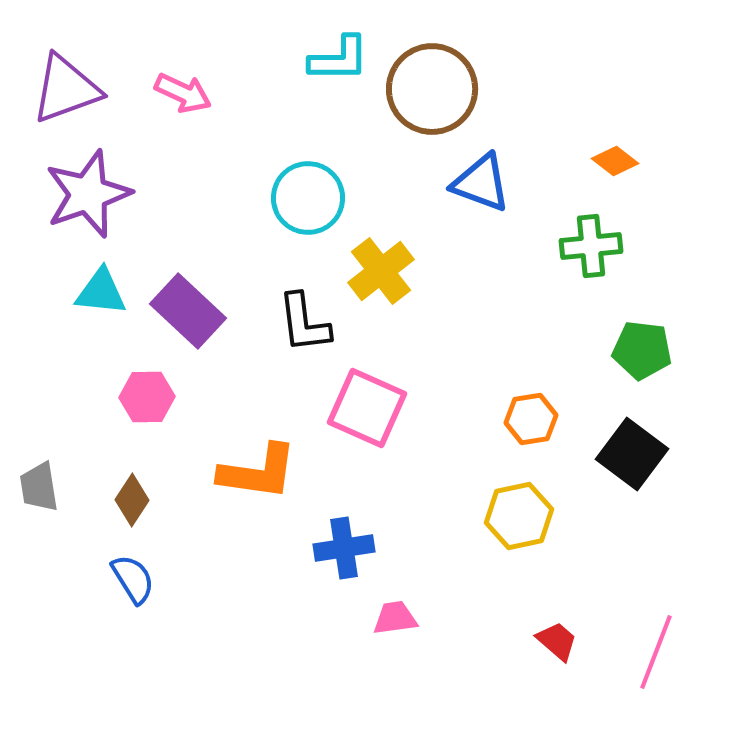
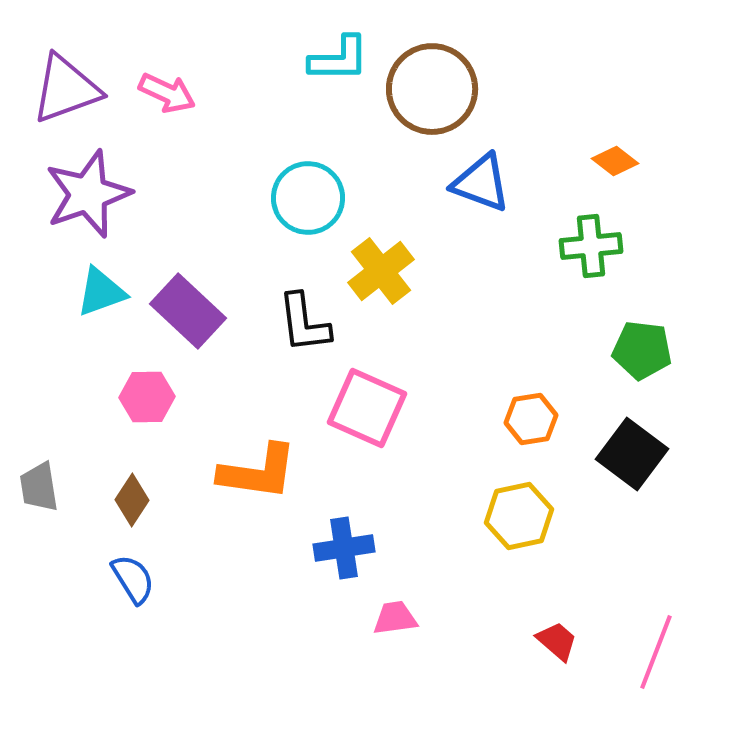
pink arrow: moved 16 px left
cyan triangle: rotated 26 degrees counterclockwise
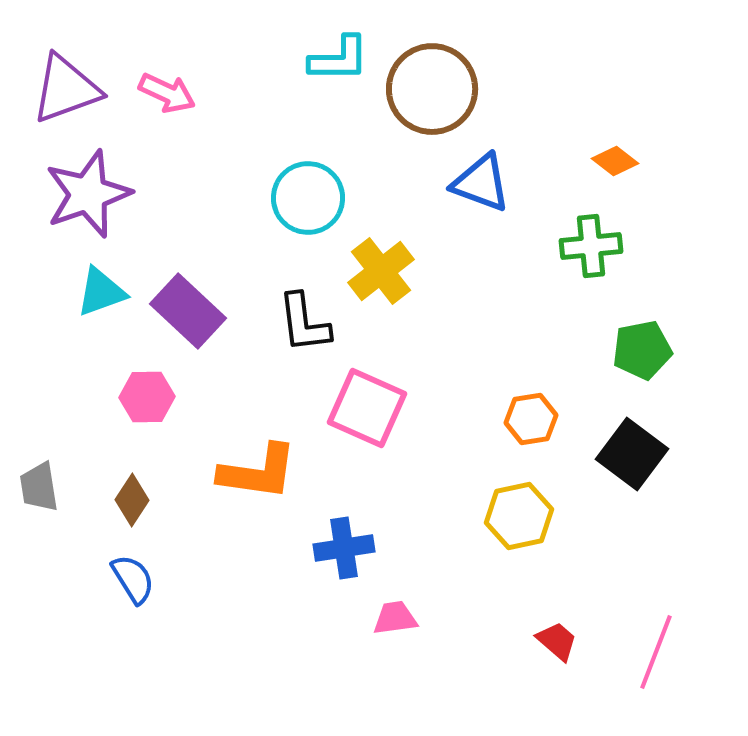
green pentagon: rotated 18 degrees counterclockwise
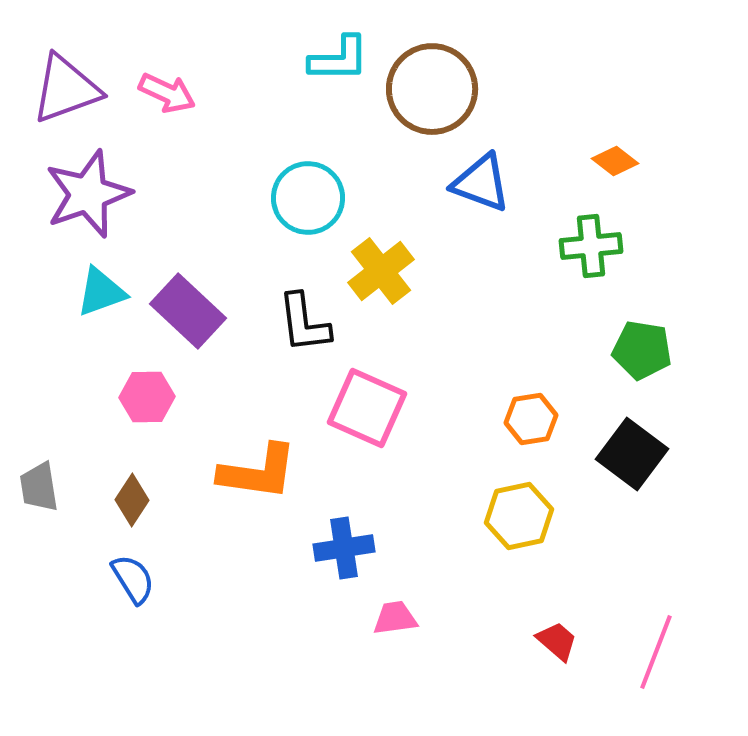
green pentagon: rotated 20 degrees clockwise
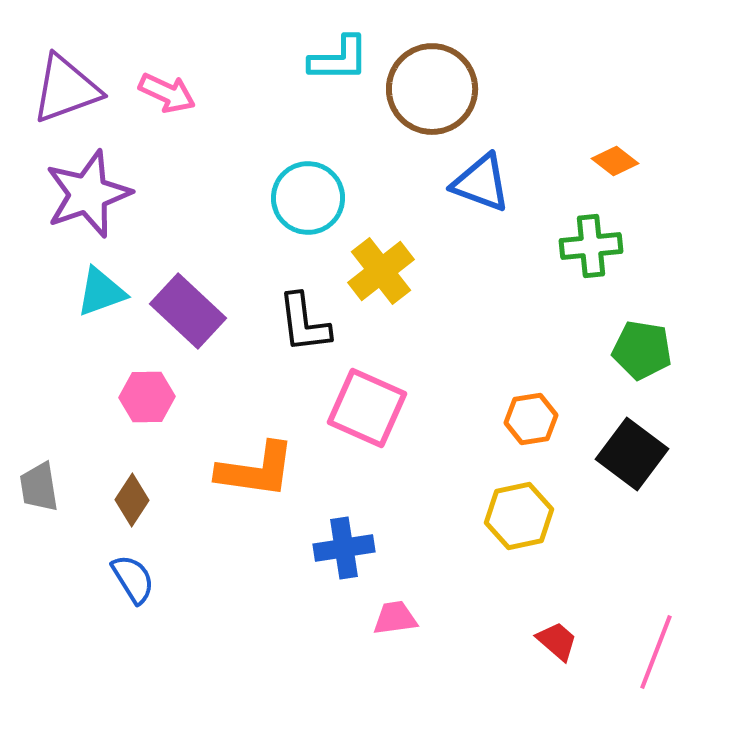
orange L-shape: moved 2 px left, 2 px up
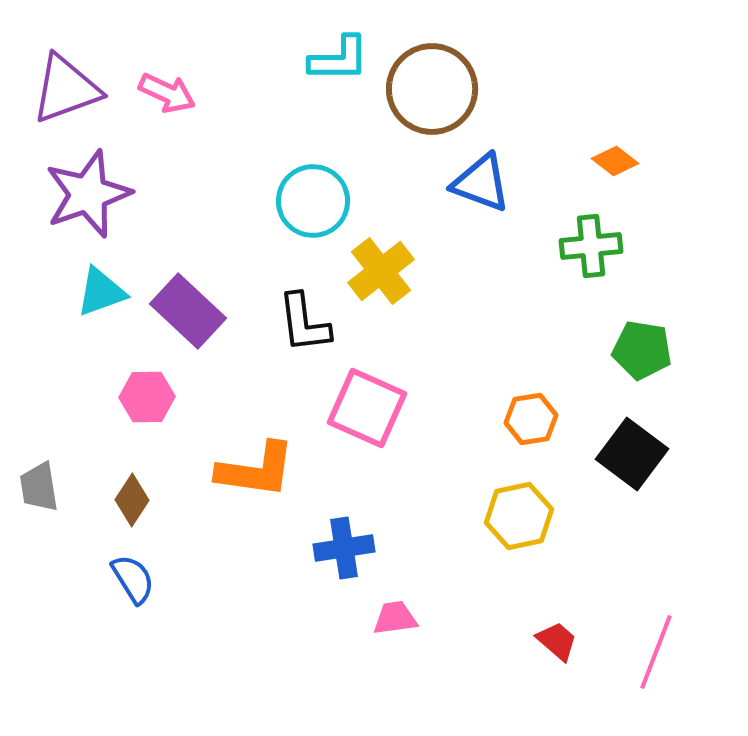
cyan circle: moved 5 px right, 3 px down
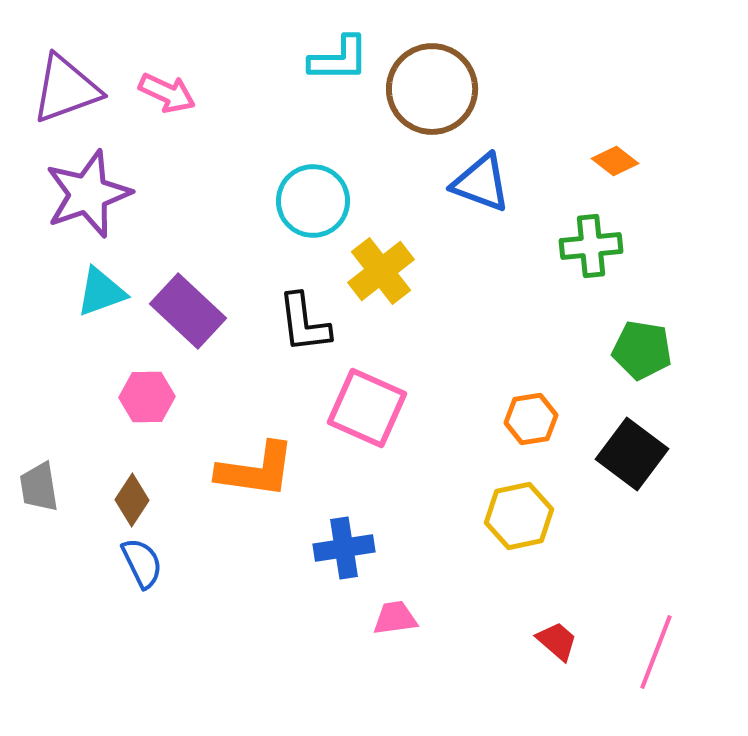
blue semicircle: moved 9 px right, 16 px up; rotated 6 degrees clockwise
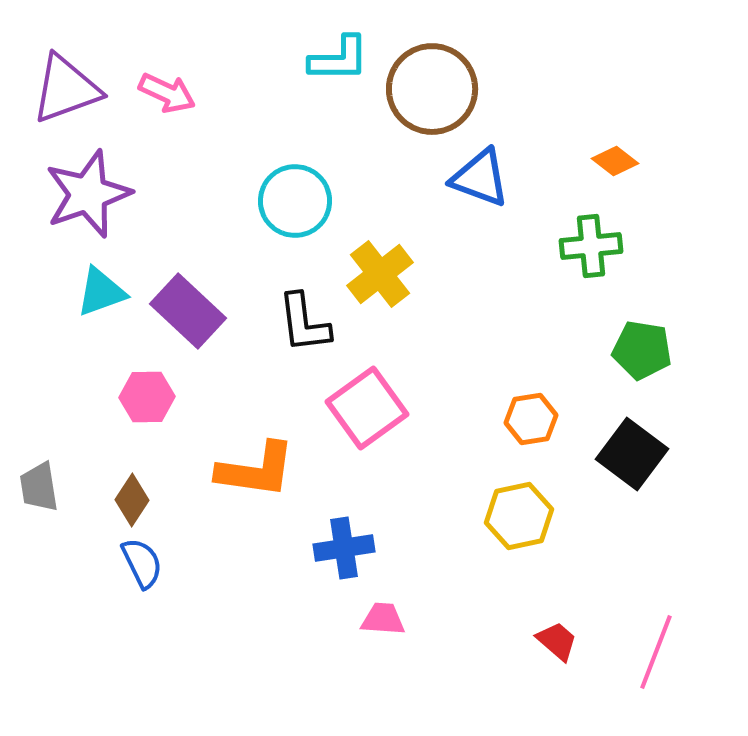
blue triangle: moved 1 px left, 5 px up
cyan circle: moved 18 px left
yellow cross: moved 1 px left, 3 px down
pink square: rotated 30 degrees clockwise
pink trapezoid: moved 12 px left, 1 px down; rotated 12 degrees clockwise
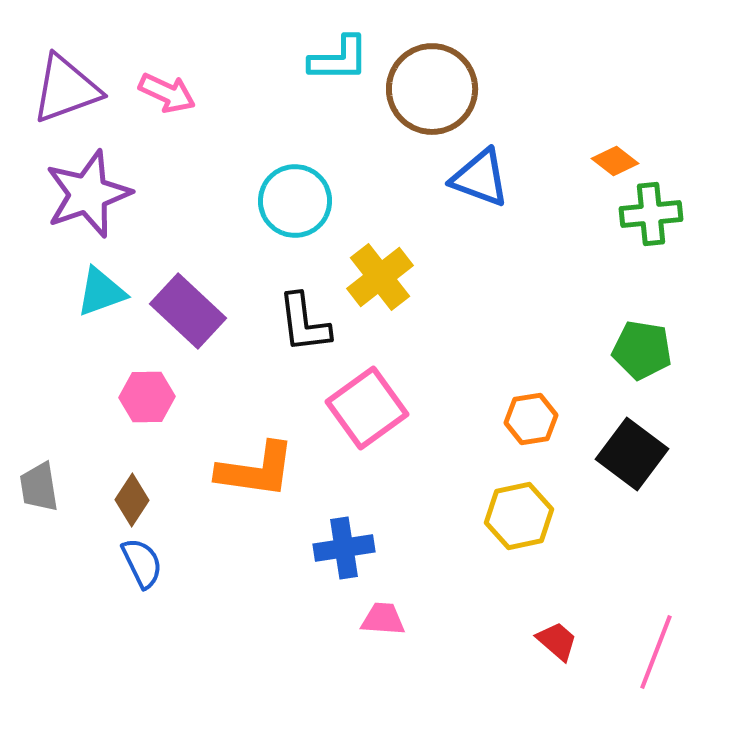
green cross: moved 60 px right, 32 px up
yellow cross: moved 3 px down
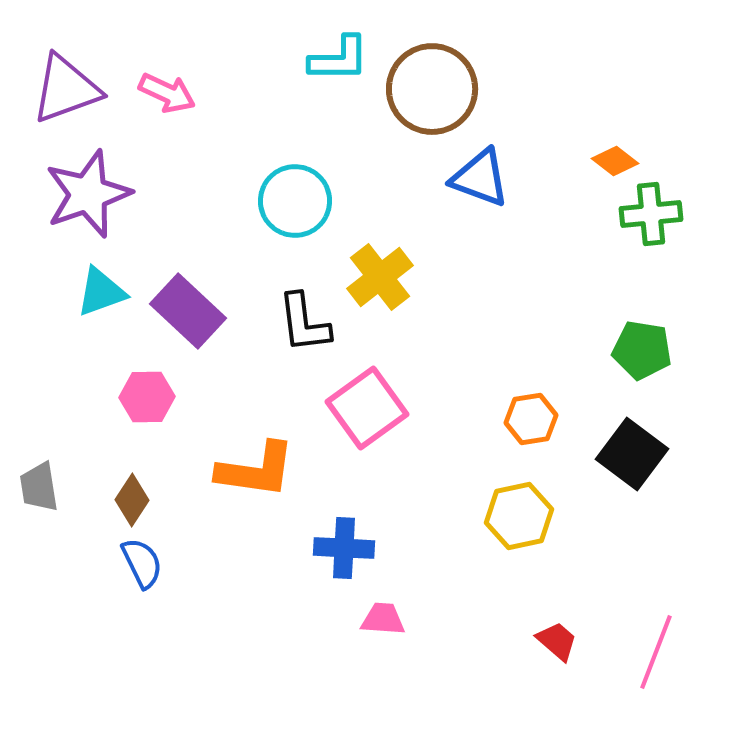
blue cross: rotated 12 degrees clockwise
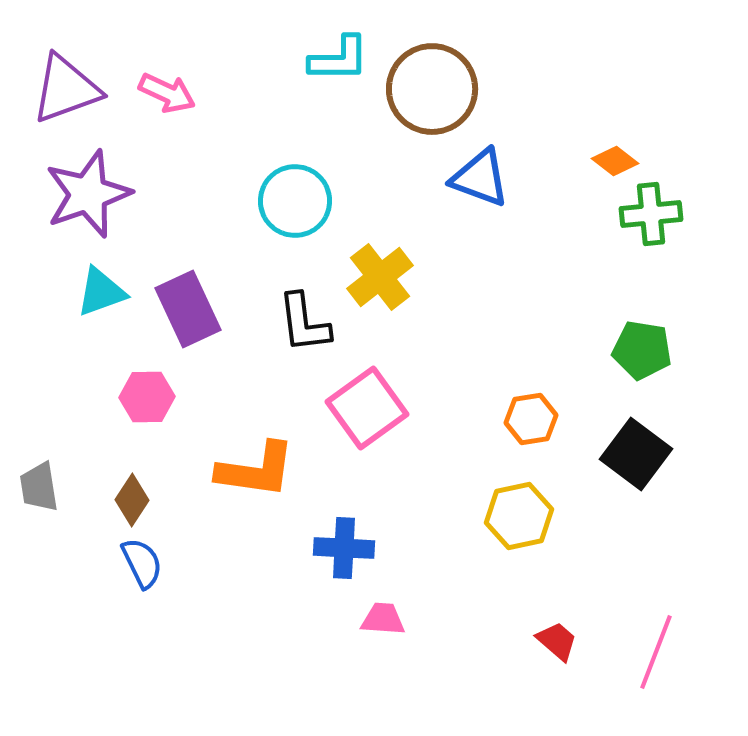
purple rectangle: moved 2 px up; rotated 22 degrees clockwise
black square: moved 4 px right
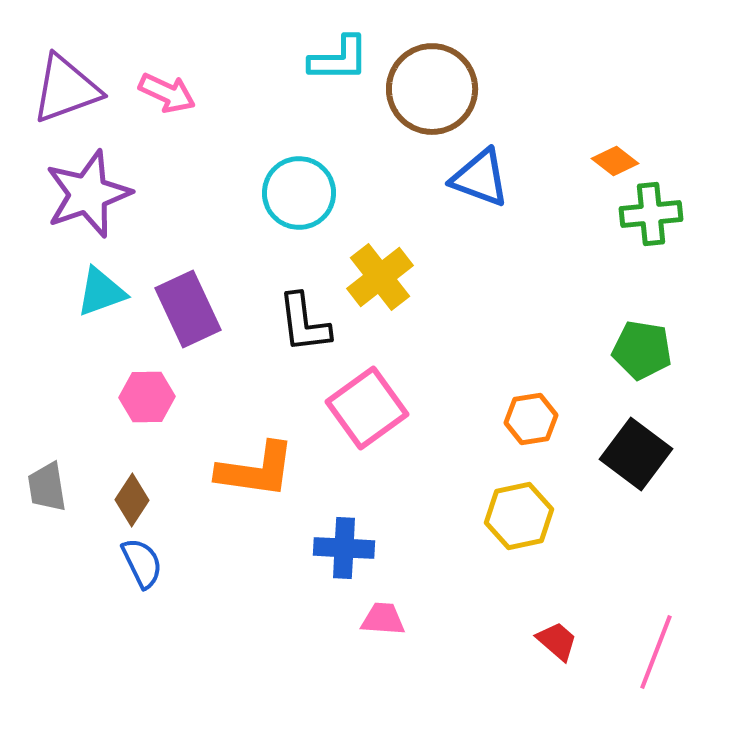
cyan circle: moved 4 px right, 8 px up
gray trapezoid: moved 8 px right
